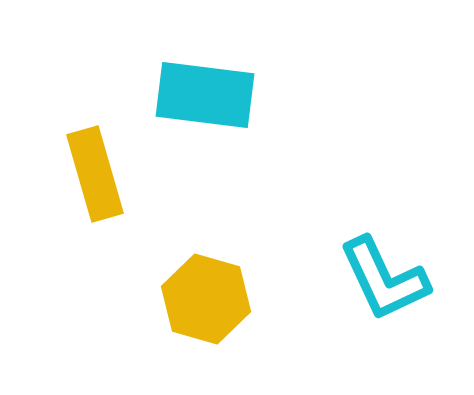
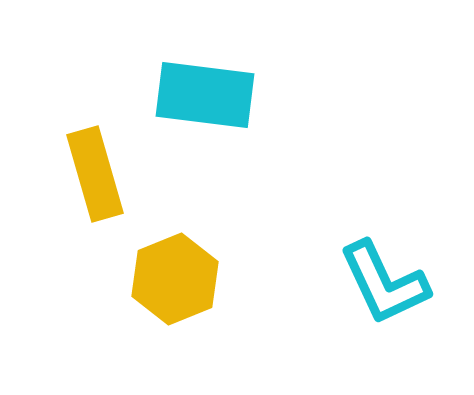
cyan L-shape: moved 4 px down
yellow hexagon: moved 31 px left, 20 px up; rotated 22 degrees clockwise
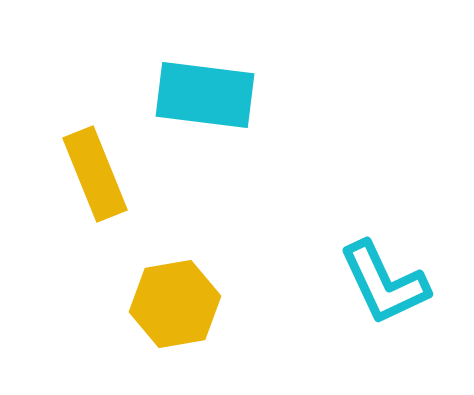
yellow rectangle: rotated 6 degrees counterclockwise
yellow hexagon: moved 25 px down; rotated 12 degrees clockwise
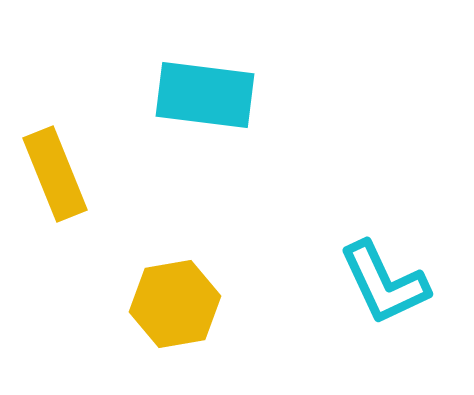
yellow rectangle: moved 40 px left
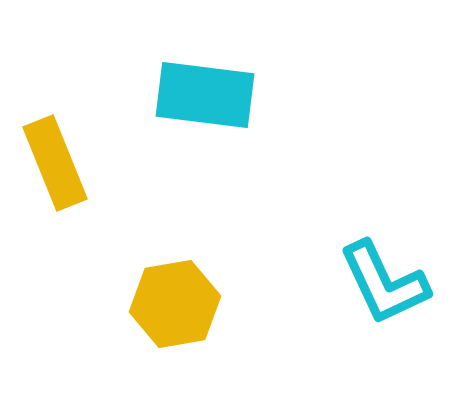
yellow rectangle: moved 11 px up
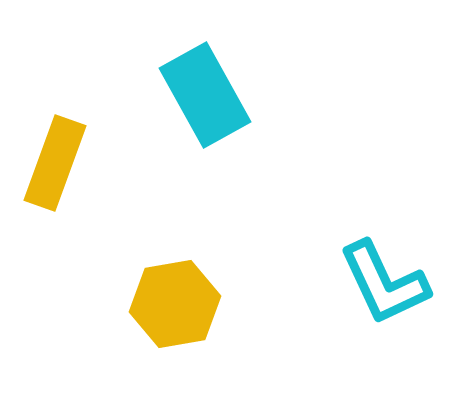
cyan rectangle: rotated 54 degrees clockwise
yellow rectangle: rotated 42 degrees clockwise
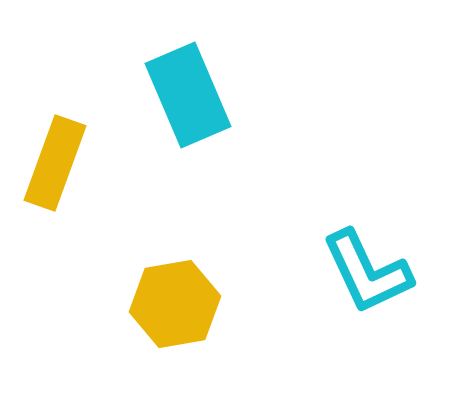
cyan rectangle: moved 17 px left; rotated 6 degrees clockwise
cyan L-shape: moved 17 px left, 11 px up
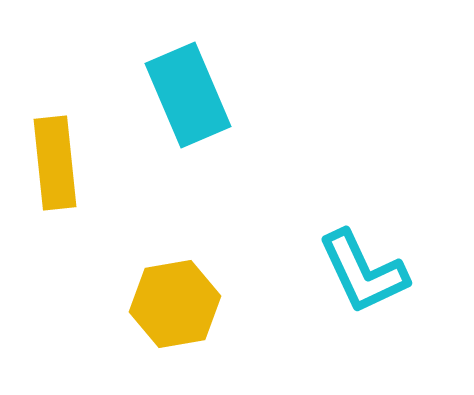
yellow rectangle: rotated 26 degrees counterclockwise
cyan L-shape: moved 4 px left
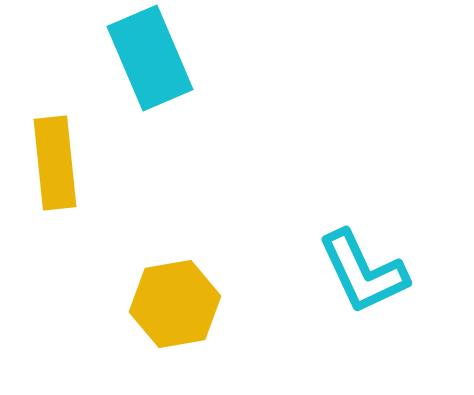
cyan rectangle: moved 38 px left, 37 px up
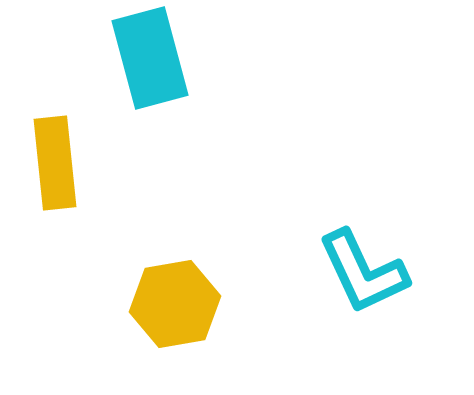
cyan rectangle: rotated 8 degrees clockwise
